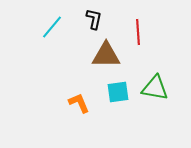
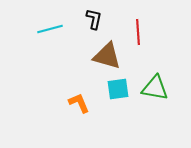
cyan line: moved 2 px left, 2 px down; rotated 35 degrees clockwise
brown triangle: moved 1 px right, 1 px down; rotated 16 degrees clockwise
cyan square: moved 3 px up
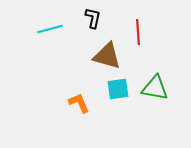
black L-shape: moved 1 px left, 1 px up
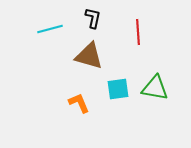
brown triangle: moved 18 px left
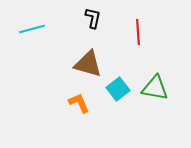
cyan line: moved 18 px left
brown triangle: moved 1 px left, 8 px down
cyan square: rotated 30 degrees counterclockwise
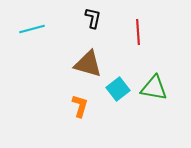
green triangle: moved 1 px left
orange L-shape: moved 1 px right, 3 px down; rotated 40 degrees clockwise
